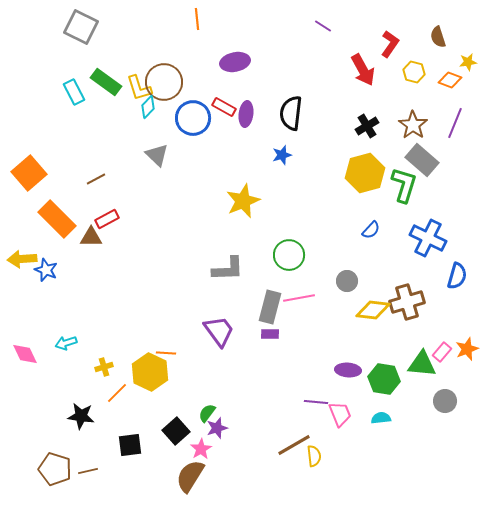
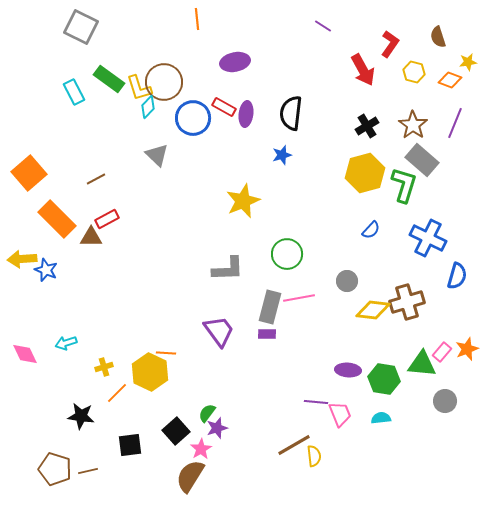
green rectangle at (106, 82): moved 3 px right, 3 px up
green circle at (289, 255): moved 2 px left, 1 px up
purple rectangle at (270, 334): moved 3 px left
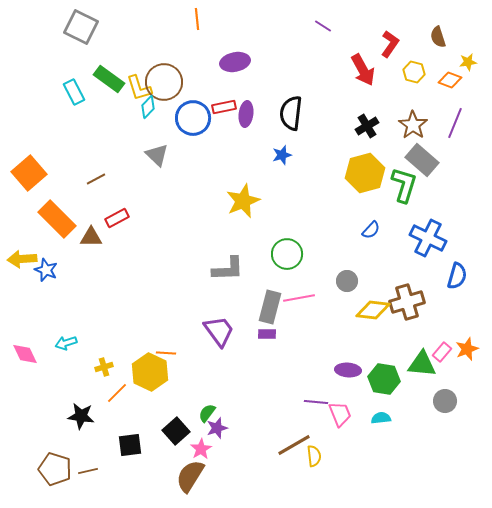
red rectangle at (224, 107): rotated 40 degrees counterclockwise
red rectangle at (107, 219): moved 10 px right, 1 px up
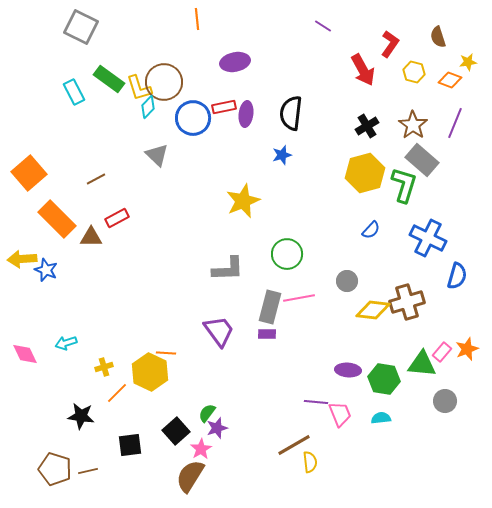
yellow semicircle at (314, 456): moved 4 px left, 6 px down
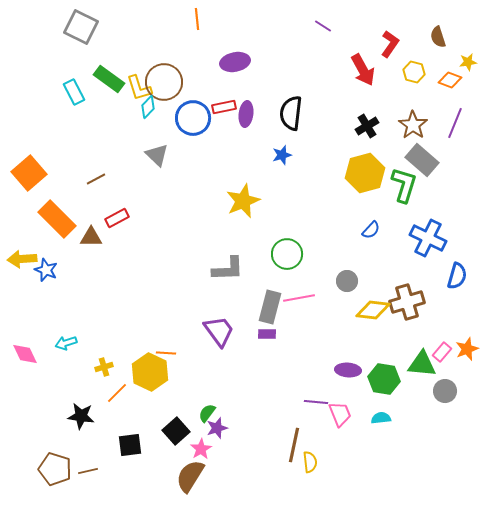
gray circle at (445, 401): moved 10 px up
brown line at (294, 445): rotated 48 degrees counterclockwise
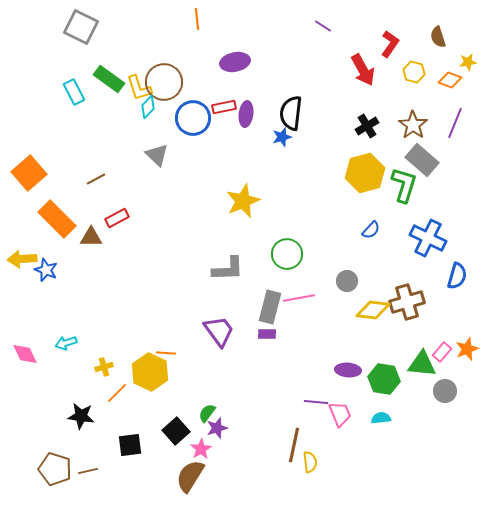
blue star at (282, 155): moved 18 px up
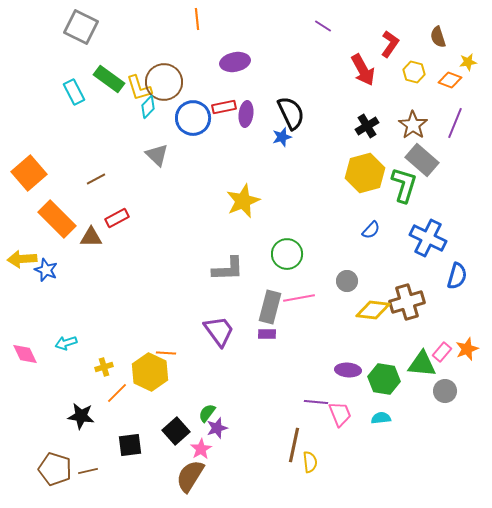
black semicircle at (291, 113): rotated 148 degrees clockwise
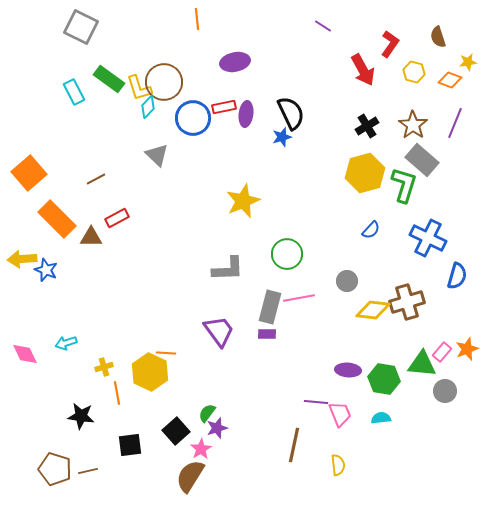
orange line at (117, 393): rotated 55 degrees counterclockwise
yellow semicircle at (310, 462): moved 28 px right, 3 px down
